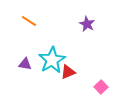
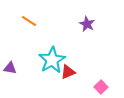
purple triangle: moved 15 px left, 4 px down
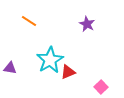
cyan star: moved 2 px left
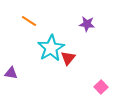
purple star: rotated 21 degrees counterclockwise
cyan star: moved 1 px right, 12 px up
purple triangle: moved 1 px right, 5 px down
red triangle: moved 14 px up; rotated 28 degrees counterclockwise
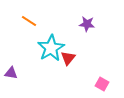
pink square: moved 1 px right, 3 px up; rotated 16 degrees counterclockwise
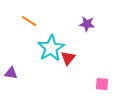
pink square: rotated 24 degrees counterclockwise
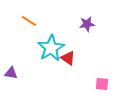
purple star: rotated 14 degrees counterclockwise
red triangle: rotated 35 degrees counterclockwise
